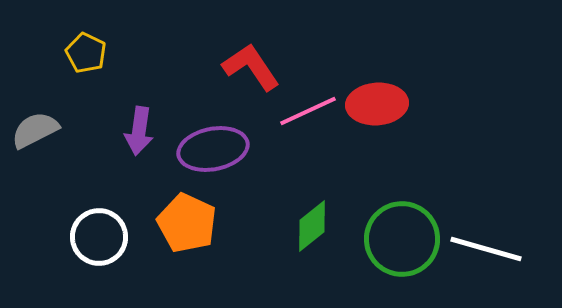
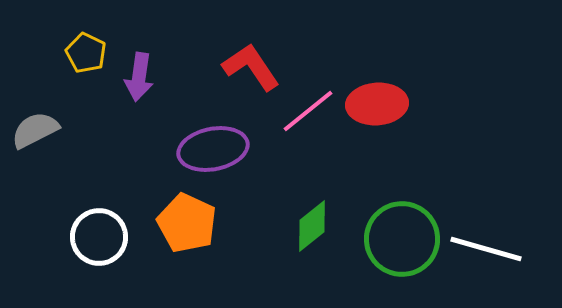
pink line: rotated 14 degrees counterclockwise
purple arrow: moved 54 px up
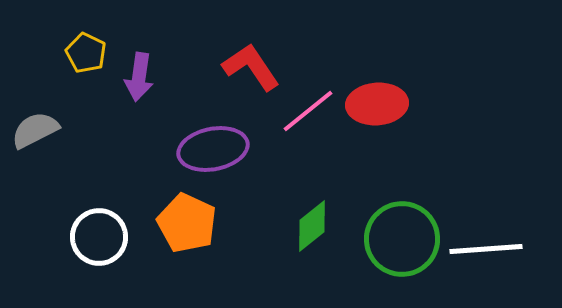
white line: rotated 20 degrees counterclockwise
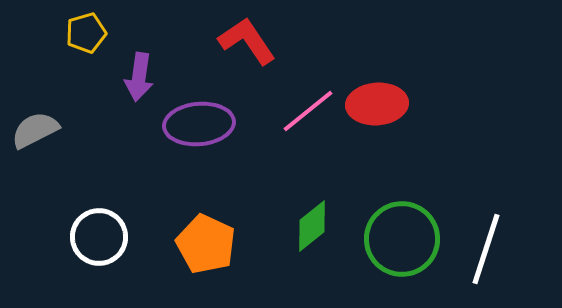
yellow pentagon: moved 20 px up; rotated 30 degrees clockwise
red L-shape: moved 4 px left, 26 px up
purple ellipse: moved 14 px left, 25 px up; rotated 6 degrees clockwise
orange pentagon: moved 19 px right, 21 px down
white line: rotated 68 degrees counterclockwise
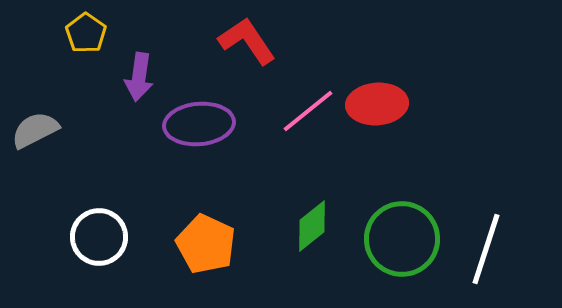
yellow pentagon: rotated 21 degrees counterclockwise
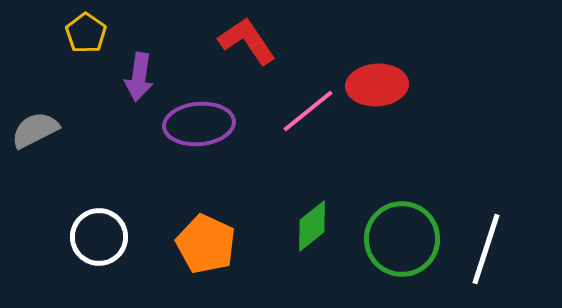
red ellipse: moved 19 px up
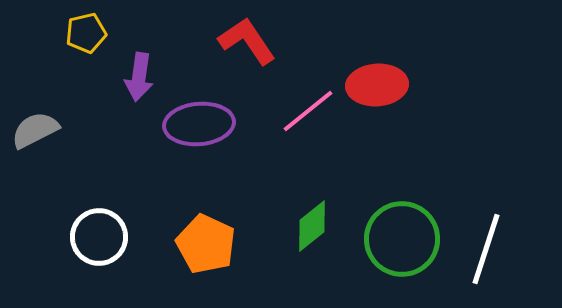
yellow pentagon: rotated 24 degrees clockwise
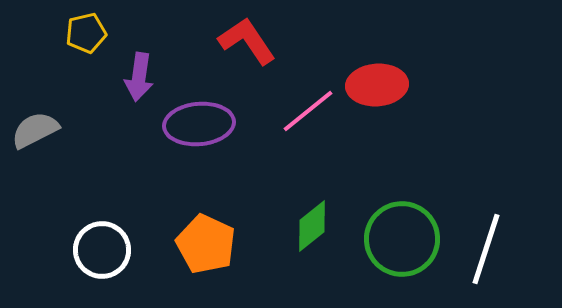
white circle: moved 3 px right, 13 px down
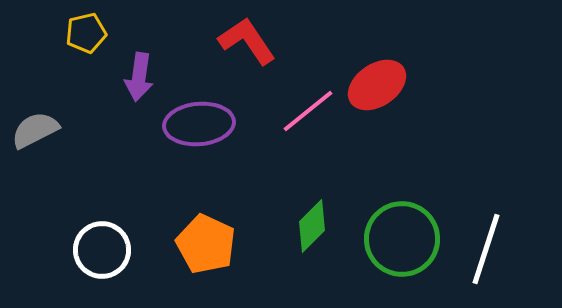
red ellipse: rotated 30 degrees counterclockwise
green diamond: rotated 6 degrees counterclockwise
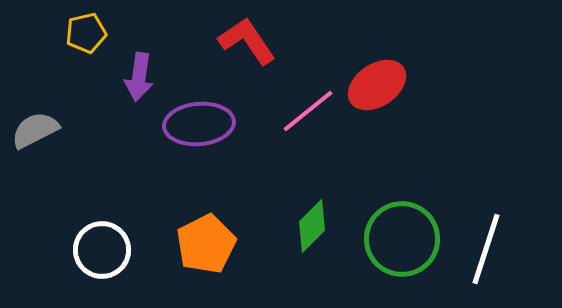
orange pentagon: rotated 20 degrees clockwise
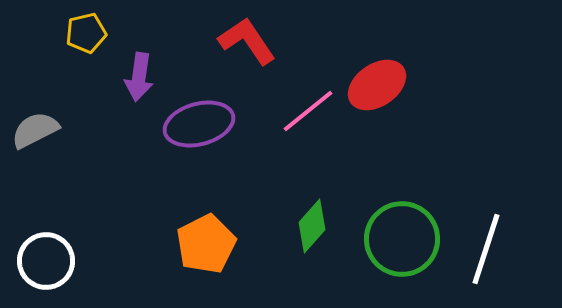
purple ellipse: rotated 10 degrees counterclockwise
green diamond: rotated 4 degrees counterclockwise
white circle: moved 56 px left, 11 px down
